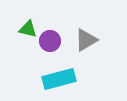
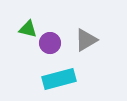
purple circle: moved 2 px down
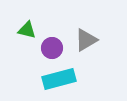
green triangle: moved 1 px left, 1 px down
purple circle: moved 2 px right, 5 px down
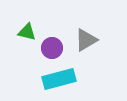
green triangle: moved 2 px down
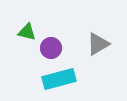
gray triangle: moved 12 px right, 4 px down
purple circle: moved 1 px left
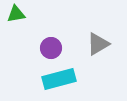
green triangle: moved 11 px left, 18 px up; rotated 24 degrees counterclockwise
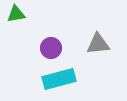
gray triangle: rotated 25 degrees clockwise
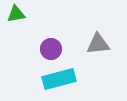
purple circle: moved 1 px down
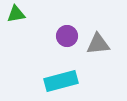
purple circle: moved 16 px right, 13 px up
cyan rectangle: moved 2 px right, 2 px down
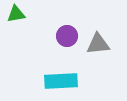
cyan rectangle: rotated 12 degrees clockwise
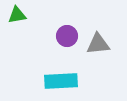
green triangle: moved 1 px right, 1 px down
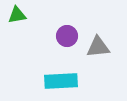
gray triangle: moved 3 px down
